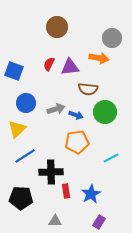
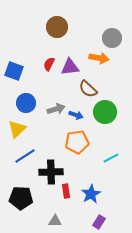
brown semicircle: rotated 36 degrees clockwise
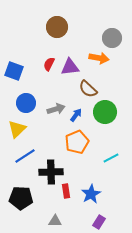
blue arrow: rotated 72 degrees counterclockwise
orange pentagon: rotated 15 degrees counterclockwise
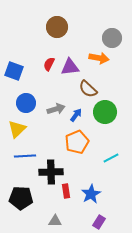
blue line: rotated 30 degrees clockwise
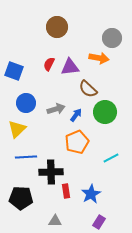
blue line: moved 1 px right, 1 px down
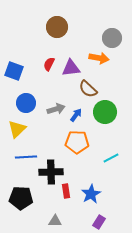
purple triangle: moved 1 px right, 1 px down
orange pentagon: rotated 25 degrees clockwise
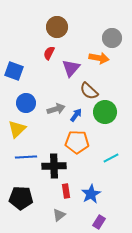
red semicircle: moved 11 px up
purple triangle: rotated 42 degrees counterclockwise
brown semicircle: moved 1 px right, 2 px down
black cross: moved 3 px right, 6 px up
gray triangle: moved 4 px right, 6 px up; rotated 40 degrees counterclockwise
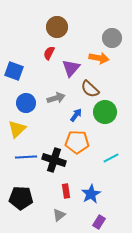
brown semicircle: moved 1 px right, 2 px up
gray arrow: moved 11 px up
black cross: moved 6 px up; rotated 20 degrees clockwise
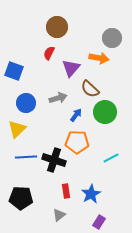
gray arrow: moved 2 px right
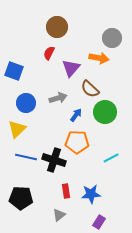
blue line: rotated 15 degrees clockwise
blue star: rotated 24 degrees clockwise
